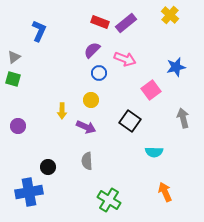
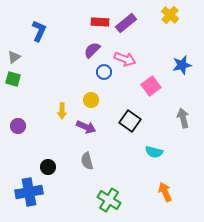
red rectangle: rotated 18 degrees counterclockwise
blue star: moved 6 px right, 2 px up
blue circle: moved 5 px right, 1 px up
pink square: moved 4 px up
cyan semicircle: rotated 12 degrees clockwise
gray semicircle: rotated 12 degrees counterclockwise
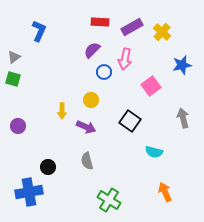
yellow cross: moved 8 px left, 17 px down
purple rectangle: moved 6 px right, 4 px down; rotated 10 degrees clockwise
pink arrow: rotated 80 degrees clockwise
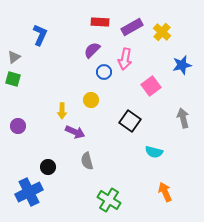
blue L-shape: moved 1 px right, 4 px down
purple arrow: moved 11 px left, 5 px down
blue cross: rotated 16 degrees counterclockwise
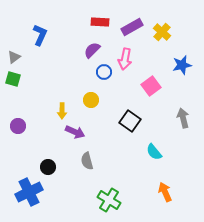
cyan semicircle: rotated 36 degrees clockwise
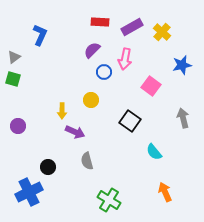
pink square: rotated 18 degrees counterclockwise
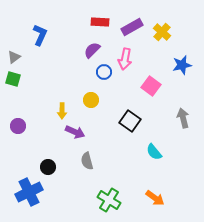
orange arrow: moved 10 px left, 6 px down; rotated 150 degrees clockwise
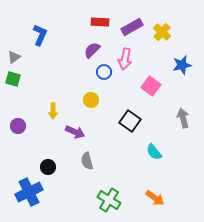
yellow arrow: moved 9 px left
